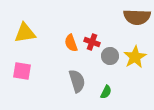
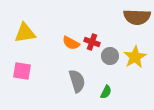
orange semicircle: rotated 42 degrees counterclockwise
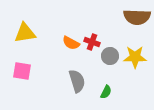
yellow star: rotated 30 degrees clockwise
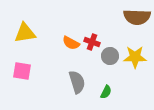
gray semicircle: moved 1 px down
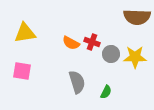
gray circle: moved 1 px right, 2 px up
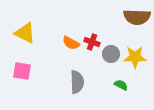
yellow triangle: rotated 35 degrees clockwise
gray semicircle: rotated 15 degrees clockwise
green semicircle: moved 15 px right, 7 px up; rotated 88 degrees counterclockwise
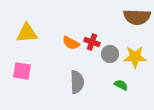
yellow triangle: moved 2 px right; rotated 30 degrees counterclockwise
gray circle: moved 1 px left
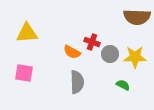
orange semicircle: moved 1 px right, 9 px down
pink square: moved 2 px right, 2 px down
green semicircle: moved 2 px right
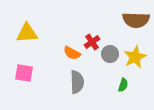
brown semicircle: moved 1 px left, 3 px down
red cross: rotated 35 degrees clockwise
orange semicircle: moved 1 px down
yellow star: rotated 25 degrees counterclockwise
green semicircle: rotated 80 degrees clockwise
